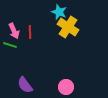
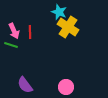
green line: moved 1 px right
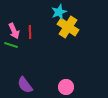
cyan star: rotated 28 degrees clockwise
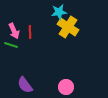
cyan star: rotated 14 degrees clockwise
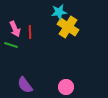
pink arrow: moved 1 px right, 2 px up
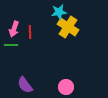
pink arrow: moved 1 px left; rotated 42 degrees clockwise
green line: rotated 16 degrees counterclockwise
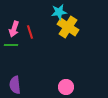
red line: rotated 16 degrees counterclockwise
purple semicircle: moved 10 px left; rotated 30 degrees clockwise
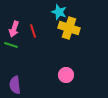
cyan star: rotated 28 degrees clockwise
yellow cross: moved 1 px right, 1 px down; rotated 15 degrees counterclockwise
red line: moved 3 px right, 1 px up
green line: rotated 16 degrees clockwise
pink circle: moved 12 px up
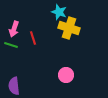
red line: moved 7 px down
purple semicircle: moved 1 px left, 1 px down
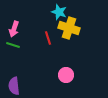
red line: moved 15 px right
green line: moved 2 px right
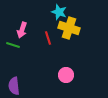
pink arrow: moved 8 px right, 1 px down
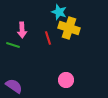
pink arrow: rotated 21 degrees counterclockwise
pink circle: moved 5 px down
purple semicircle: rotated 132 degrees clockwise
